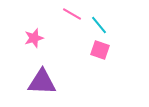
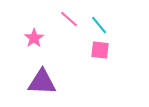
pink line: moved 3 px left, 5 px down; rotated 12 degrees clockwise
pink star: rotated 18 degrees counterclockwise
pink square: rotated 12 degrees counterclockwise
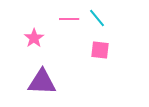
pink line: rotated 42 degrees counterclockwise
cyan line: moved 2 px left, 7 px up
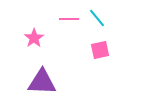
pink square: rotated 18 degrees counterclockwise
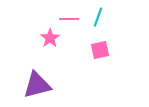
cyan line: moved 1 px right, 1 px up; rotated 60 degrees clockwise
pink star: moved 16 px right
purple triangle: moved 5 px left, 3 px down; rotated 16 degrees counterclockwise
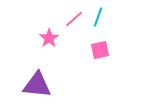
pink line: moved 5 px right; rotated 42 degrees counterclockwise
pink star: moved 1 px left
purple triangle: rotated 20 degrees clockwise
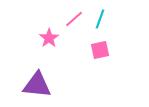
cyan line: moved 2 px right, 2 px down
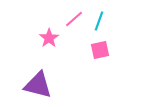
cyan line: moved 1 px left, 2 px down
purple triangle: moved 1 px right; rotated 8 degrees clockwise
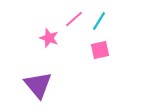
cyan line: rotated 12 degrees clockwise
pink star: rotated 18 degrees counterclockwise
purple triangle: rotated 36 degrees clockwise
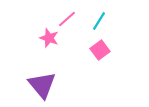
pink line: moved 7 px left
pink square: rotated 24 degrees counterclockwise
purple triangle: moved 4 px right
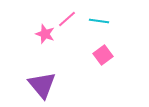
cyan line: rotated 66 degrees clockwise
pink star: moved 4 px left, 4 px up
pink square: moved 3 px right, 5 px down
